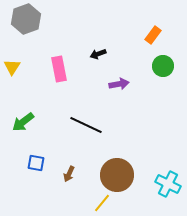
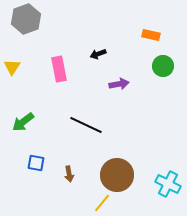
orange rectangle: moved 2 px left; rotated 66 degrees clockwise
brown arrow: rotated 35 degrees counterclockwise
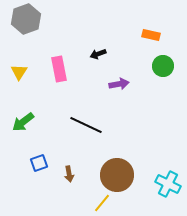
yellow triangle: moved 7 px right, 5 px down
blue square: moved 3 px right; rotated 30 degrees counterclockwise
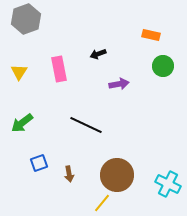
green arrow: moved 1 px left, 1 px down
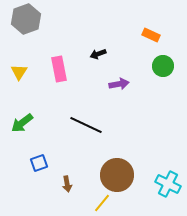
orange rectangle: rotated 12 degrees clockwise
brown arrow: moved 2 px left, 10 px down
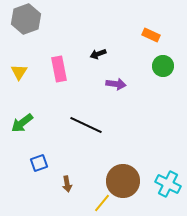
purple arrow: moved 3 px left; rotated 18 degrees clockwise
brown circle: moved 6 px right, 6 px down
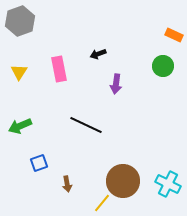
gray hexagon: moved 6 px left, 2 px down
orange rectangle: moved 23 px right
purple arrow: rotated 90 degrees clockwise
green arrow: moved 2 px left, 3 px down; rotated 15 degrees clockwise
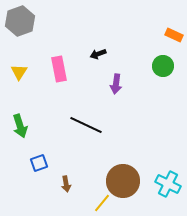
green arrow: rotated 85 degrees counterclockwise
brown arrow: moved 1 px left
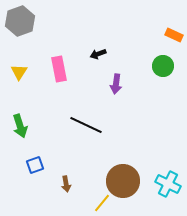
blue square: moved 4 px left, 2 px down
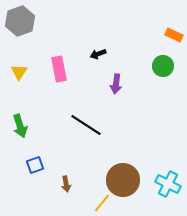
black line: rotated 8 degrees clockwise
brown circle: moved 1 px up
